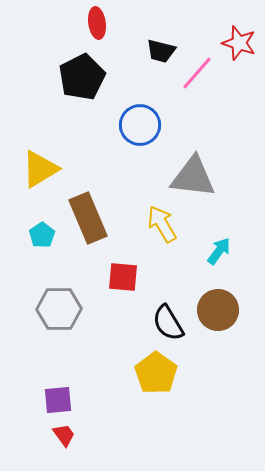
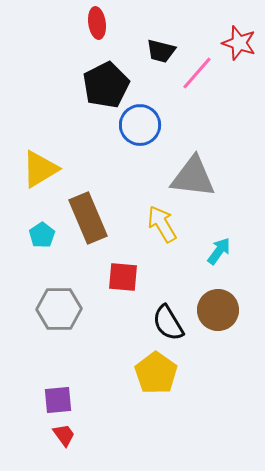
black pentagon: moved 24 px right, 8 px down
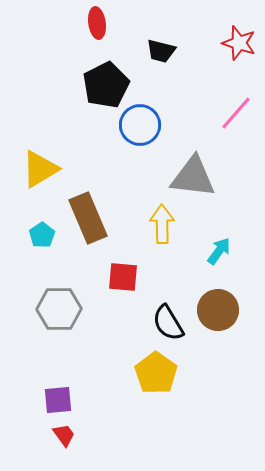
pink line: moved 39 px right, 40 px down
yellow arrow: rotated 30 degrees clockwise
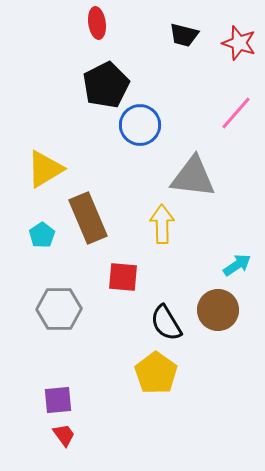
black trapezoid: moved 23 px right, 16 px up
yellow triangle: moved 5 px right
cyan arrow: moved 18 px right, 14 px down; rotated 20 degrees clockwise
black semicircle: moved 2 px left
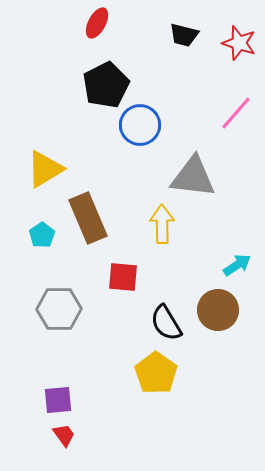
red ellipse: rotated 36 degrees clockwise
